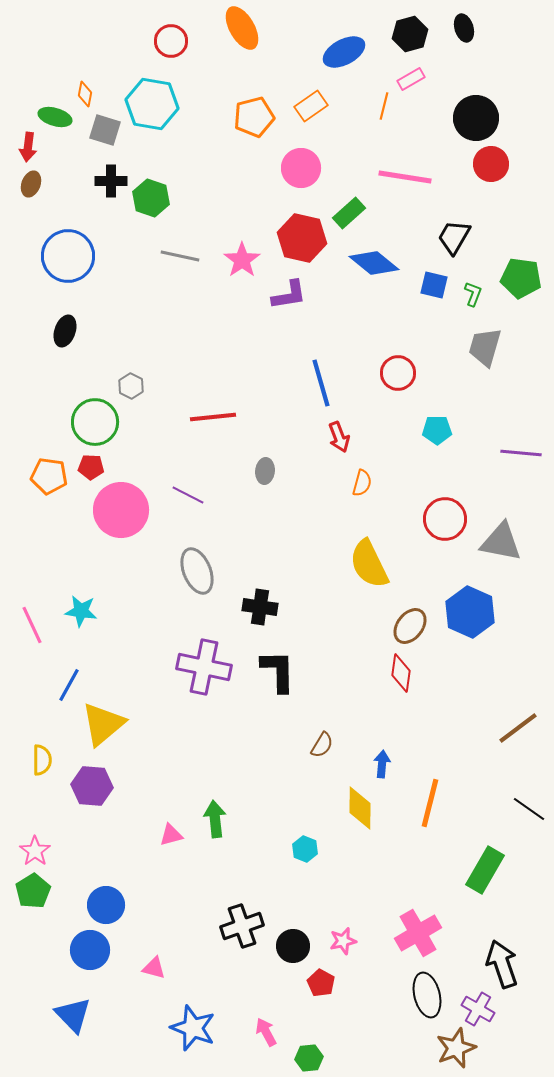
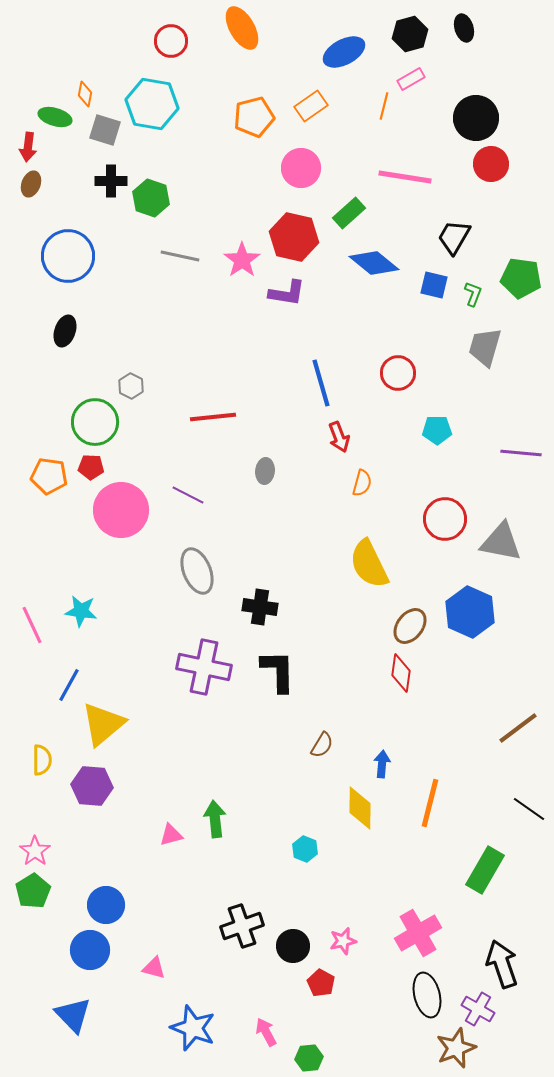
red hexagon at (302, 238): moved 8 px left, 1 px up
purple L-shape at (289, 295): moved 2 px left, 2 px up; rotated 18 degrees clockwise
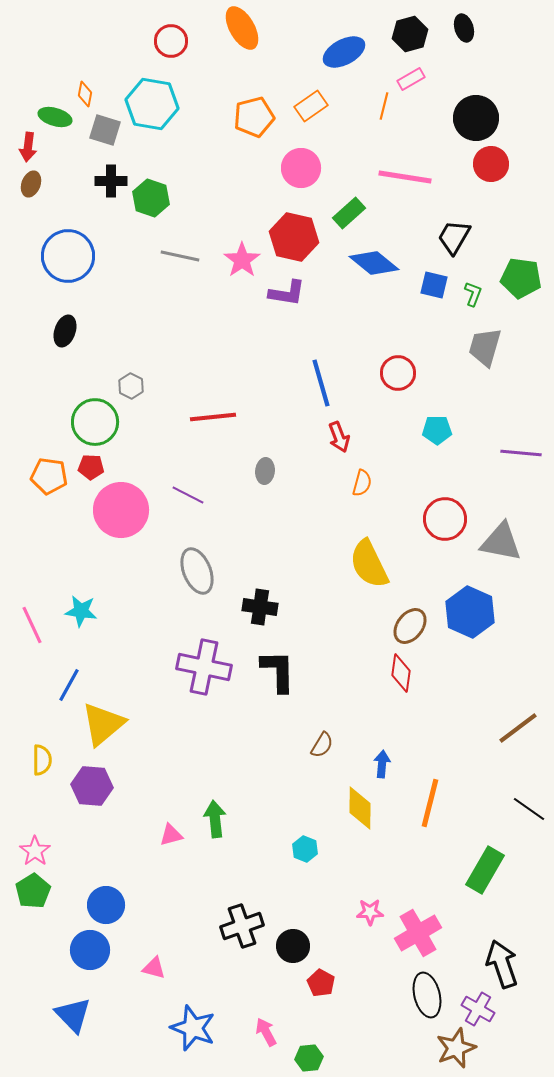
pink star at (343, 941): moved 27 px right, 29 px up; rotated 12 degrees clockwise
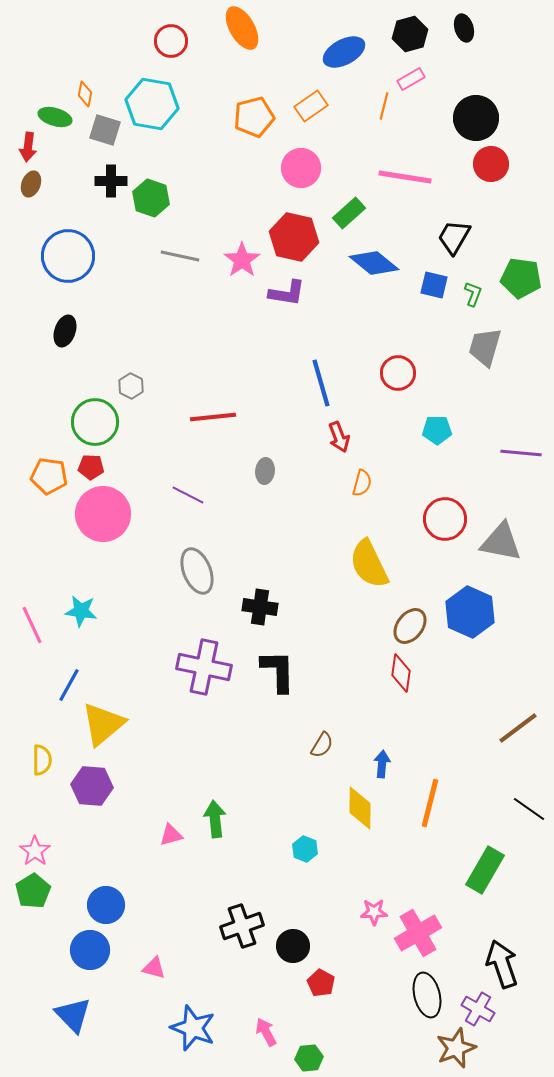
pink circle at (121, 510): moved 18 px left, 4 px down
pink star at (370, 912): moved 4 px right
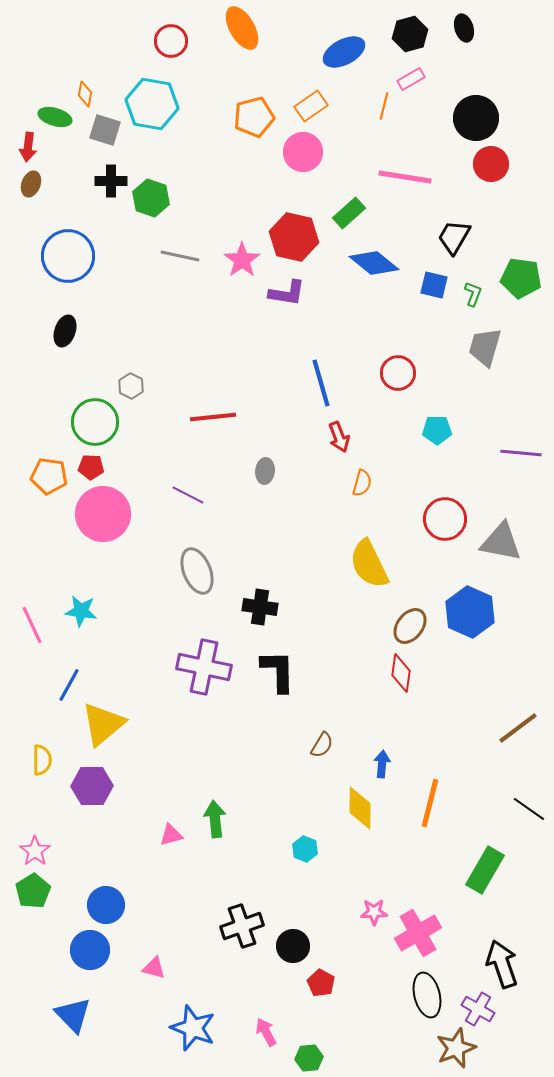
pink circle at (301, 168): moved 2 px right, 16 px up
purple hexagon at (92, 786): rotated 6 degrees counterclockwise
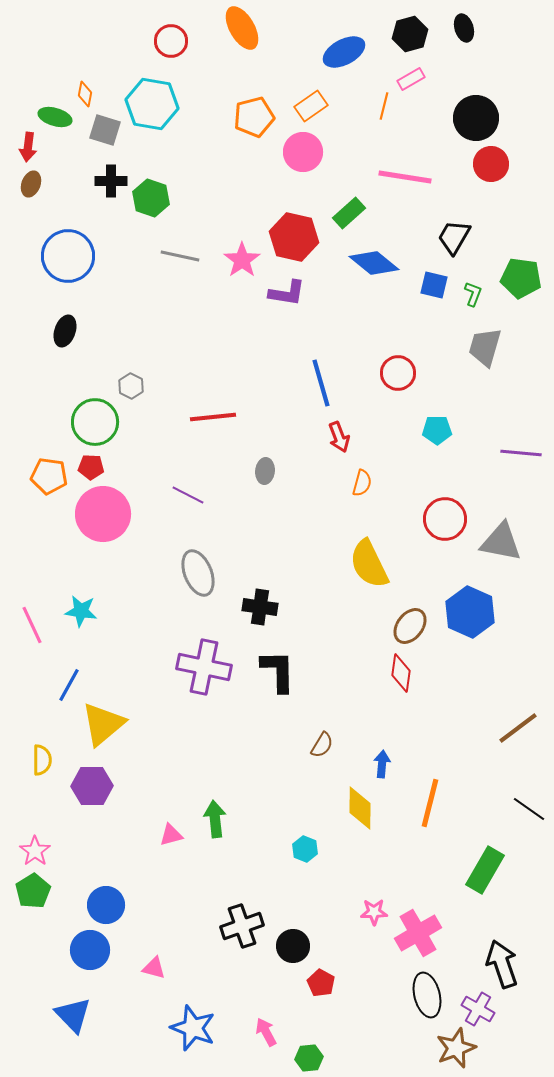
gray ellipse at (197, 571): moved 1 px right, 2 px down
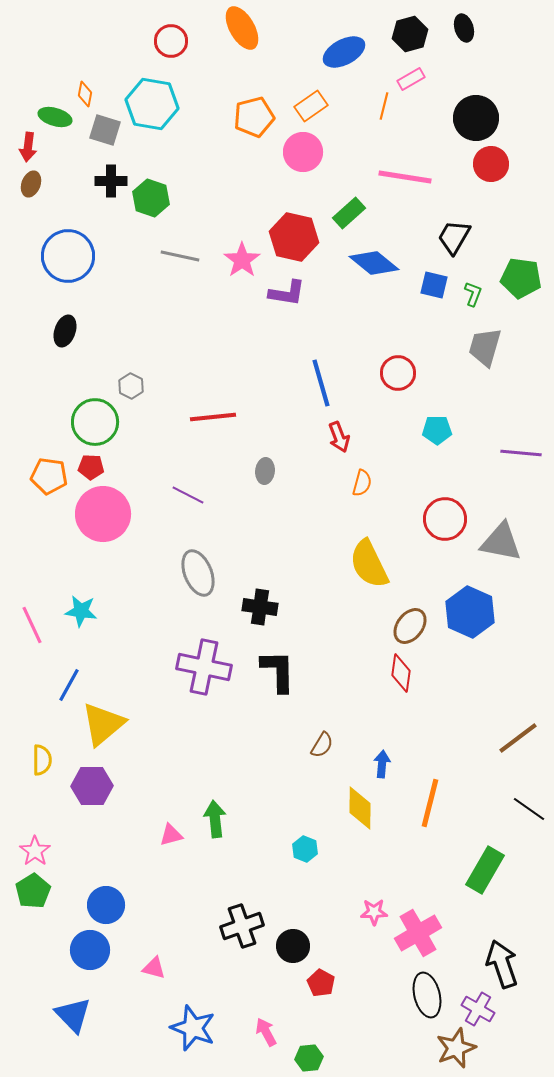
brown line at (518, 728): moved 10 px down
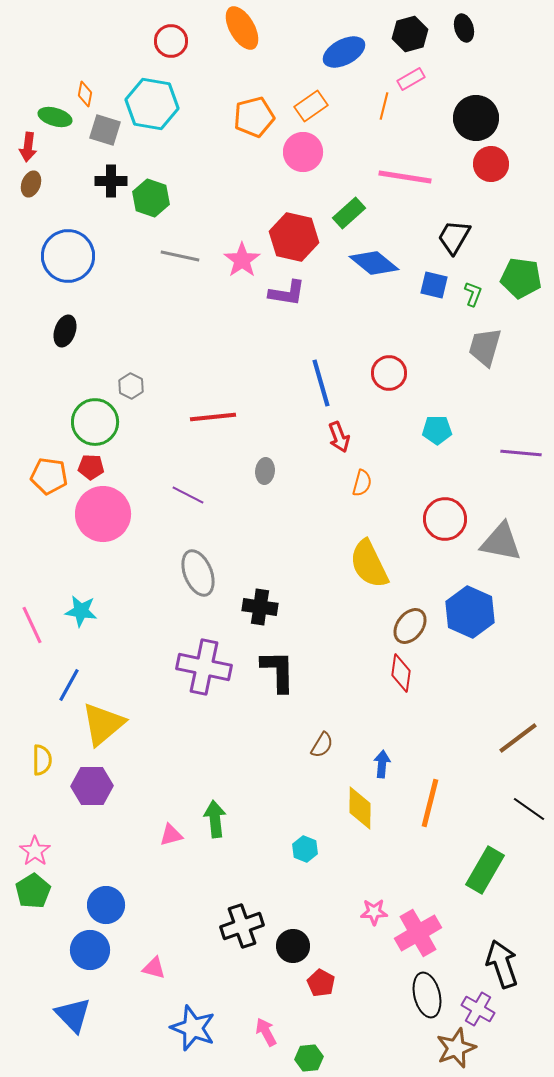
red circle at (398, 373): moved 9 px left
